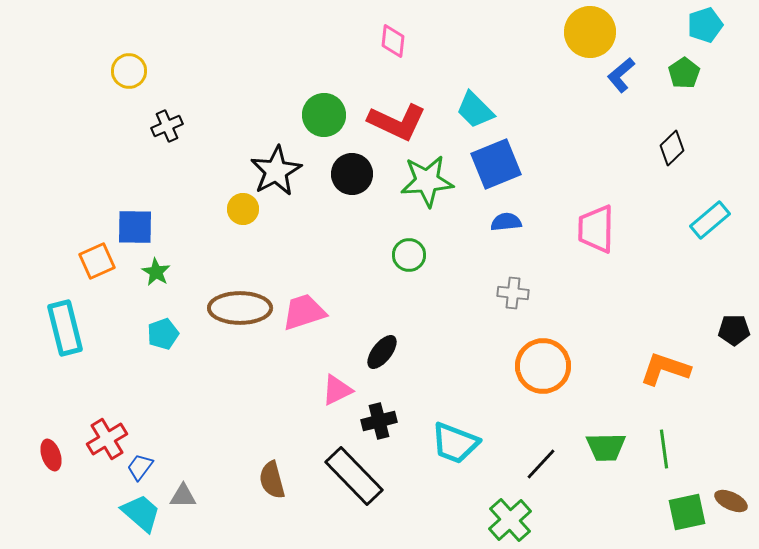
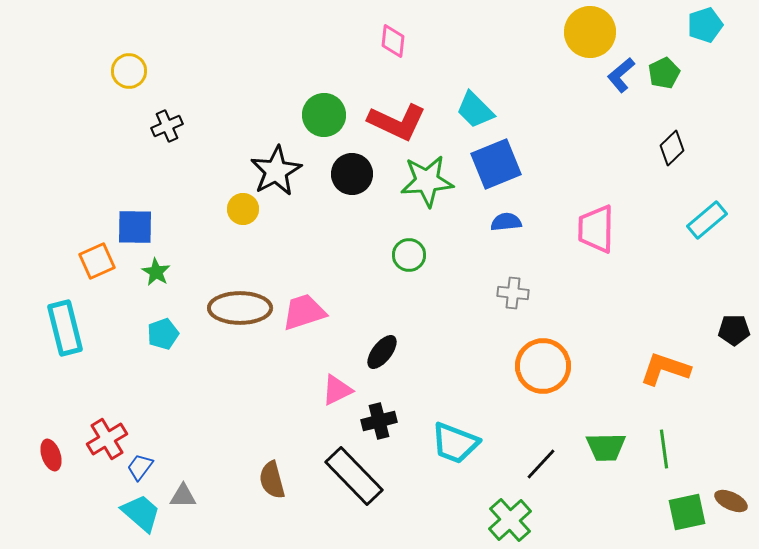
green pentagon at (684, 73): moved 20 px left; rotated 8 degrees clockwise
cyan rectangle at (710, 220): moved 3 px left
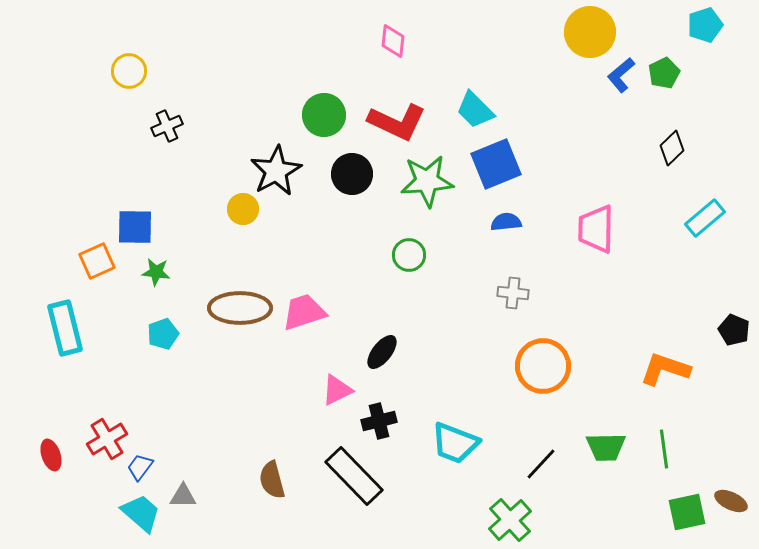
cyan rectangle at (707, 220): moved 2 px left, 2 px up
green star at (156, 272): rotated 24 degrees counterclockwise
black pentagon at (734, 330): rotated 24 degrees clockwise
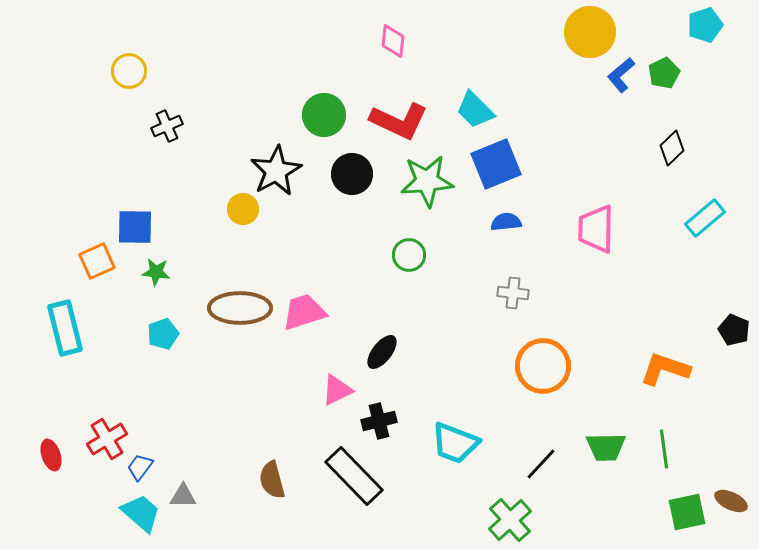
red L-shape at (397, 122): moved 2 px right, 1 px up
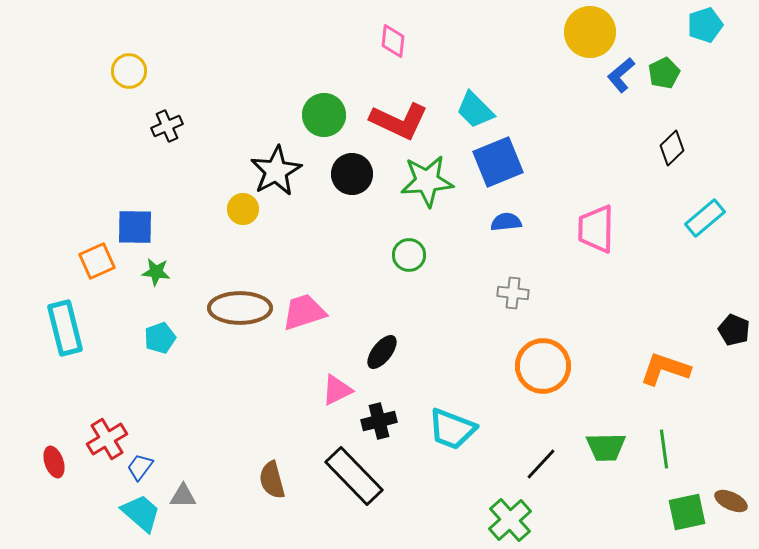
blue square at (496, 164): moved 2 px right, 2 px up
cyan pentagon at (163, 334): moved 3 px left, 4 px down
cyan trapezoid at (455, 443): moved 3 px left, 14 px up
red ellipse at (51, 455): moved 3 px right, 7 px down
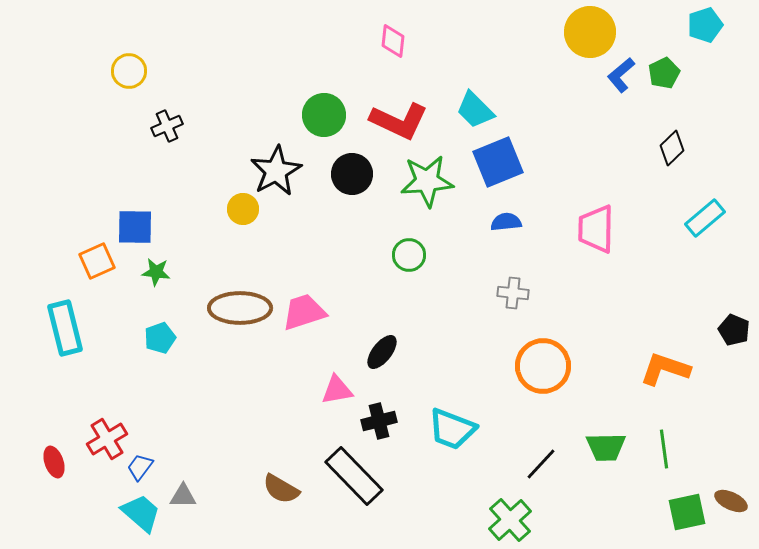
pink triangle at (337, 390): rotated 16 degrees clockwise
brown semicircle at (272, 480): moved 9 px right, 9 px down; rotated 45 degrees counterclockwise
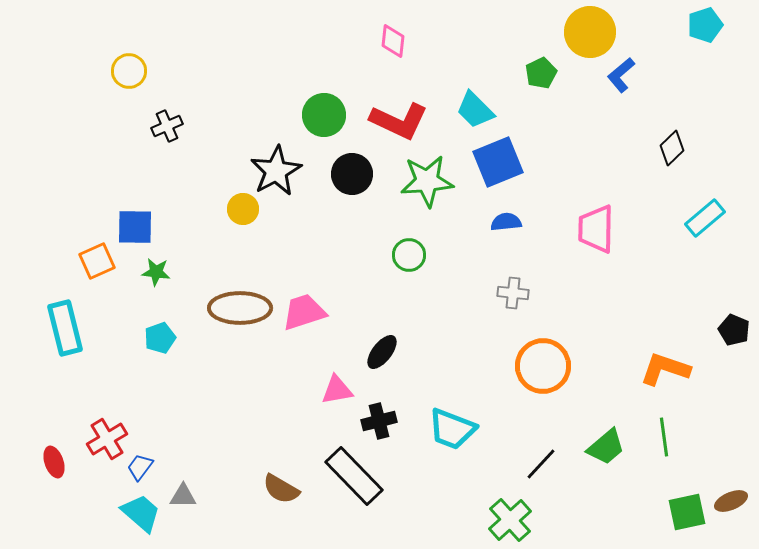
green pentagon at (664, 73): moved 123 px left
green trapezoid at (606, 447): rotated 39 degrees counterclockwise
green line at (664, 449): moved 12 px up
brown ellipse at (731, 501): rotated 48 degrees counterclockwise
